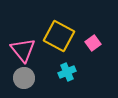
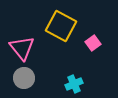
yellow square: moved 2 px right, 10 px up
pink triangle: moved 1 px left, 2 px up
cyan cross: moved 7 px right, 12 px down
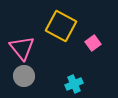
gray circle: moved 2 px up
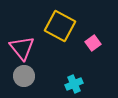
yellow square: moved 1 px left
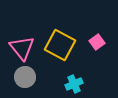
yellow square: moved 19 px down
pink square: moved 4 px right, 1 px up
gray circle: moved 1 px right, 1 px down
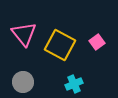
pink triangle: moved 2 px right, 14 px up
gray circle: moved 2 px left, 5 px down
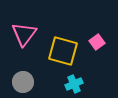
pink triangle: rotated 16 degrees clockwise
yellow square: moved 3 px right, 6 px down; rotated 12 degrees counterclockwise
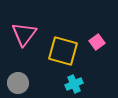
gray circle: moved 5 px left, 1 px down
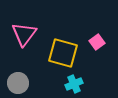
yellow square: moved 2 px down
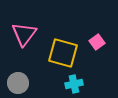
cyan cross: rotated 12 degrees clockwise
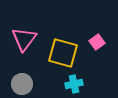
pink triangle: moved 5 px down
gray circle: moved 4 px right, 1 px down
